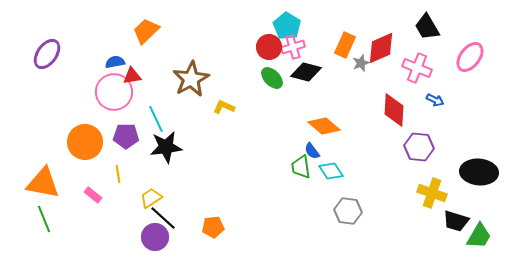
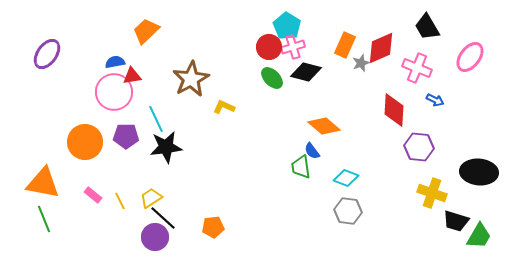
cyan diamond at (331, 171): moved 15 px right, 7 px down; rotated 35 degrees counterclockwise
yellow line at (118, 174): moved 2 px right, 27 px down; rotated 18 degrees counterclockwise
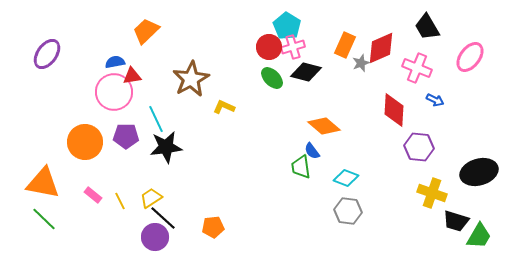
black ellipse at (479, 172): rotated 21 degrees counterclockwise
green line at (44, 219): rotated 24 degrees counterclockwise
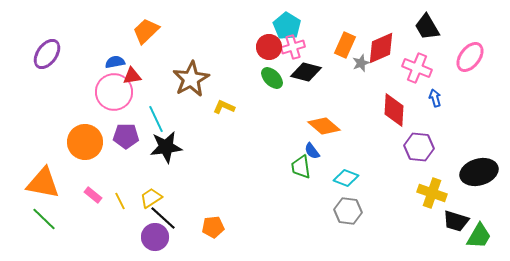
blue arrow at (435, 100): moved 2 px up; rotated 132 degrees counterclockwise
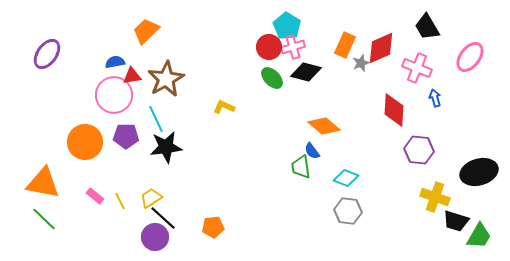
brown star at (191, 79): moved 25 px left
pink circle at (114, 92): moved 3 px down
purple hexagon at (419, 147): moved 3 px down
yellow cross at (432, 193): moved 3 px right, 4 px down
pink rectangle at (93, 195): moved 2 px right, 1 px down
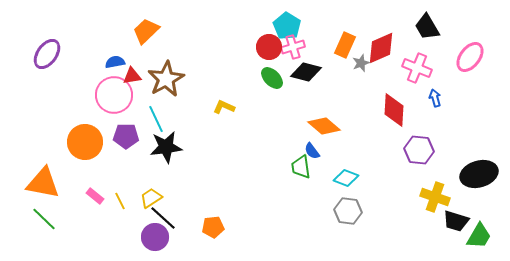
black ellipse at (479, 172): moved 2 px down
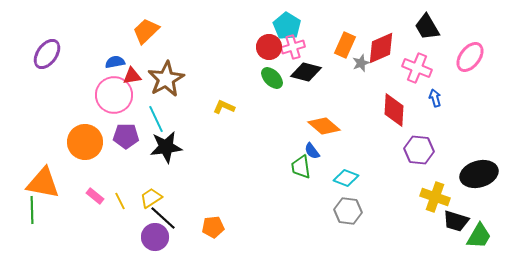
green line at (44, 219): moved 12 px left, 9 px up; rotated 44 degrees clockwise
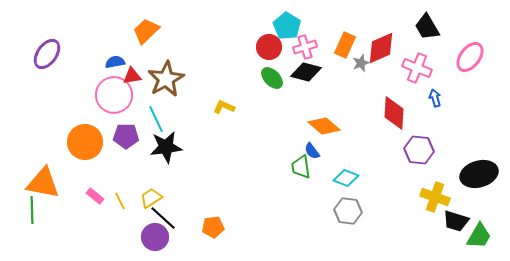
pink cross at (293, 47): moved 12 px right
red diamond at (394, 110): moved 3 px down
